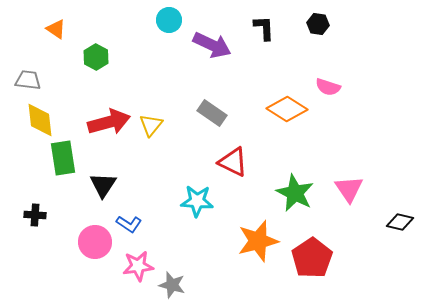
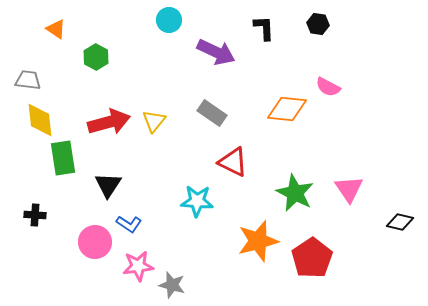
purple arrow: moved 4 px right, 7 px down
pink semicircle: rotated 10 degrees clockwise
orange diamond: rotated 27 degrees counterclockwise
yellow triangle: moved 3 px right, 4 px up
black triangle: moved 5 px right
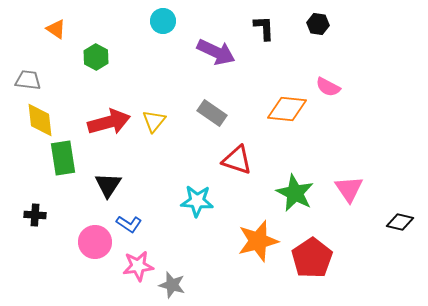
cyan circle: moved 6 px left, 1 px down
red triangle: moved 4 px right, 2 px up; rotated 8 degrees counterclockwise
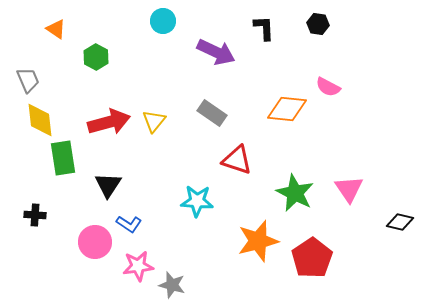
gray trapezoid: rotated 60 degrees clockwise
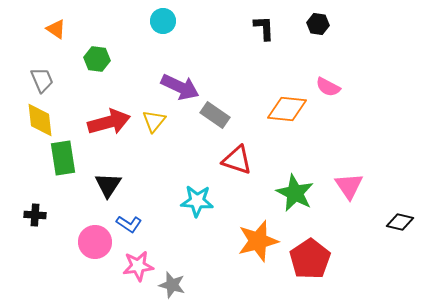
purple arrow: moved 36 px left, 35 px down
green hexagon: moved 1 px right, 2 px down; rotated 20 degrees counterclockwise
gray trapezoid: moved 14 px right
gray rectangle: moved 3 px right, 2 px down
pink triangle: moved 3 px up
red pentagon: moved 2 px left, 1 px down
